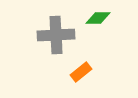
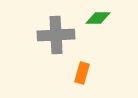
orange rectangle: moved 1 px right, 1 px down; rotated 35 degrees counterclockwise
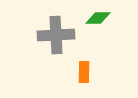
orange rectangle: moved 2 px right, 1 px up; rotated 15 degrees counterclockwise
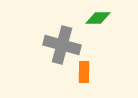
gray cross: moved 6 px right, 10 px down; rotated 18 degrees clockwise
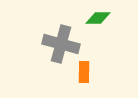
gray cross: moved 1 px left, 1 px up
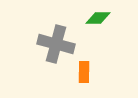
gray cross: moved 5 px left
